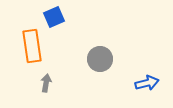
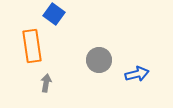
blue square: moved 3 px up; rotated 30 degrees counterclockwise
gray circle: moved 1 px left, 1 px down
blue arrow: moved 10 px left, 9 px up
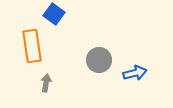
blue arrow: moved 2 px left, 1 px up
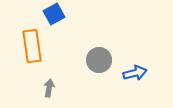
blue square: rotated 25 degrees clockwise
gray arrow: moved 3 px right, 5 px down
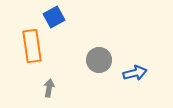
blue square: moved 3 px down
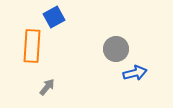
orange rectangle: rotated 12 degrees clockwise
gray circle: moved 17 px right, 11 px up
gray arrow: moved 2 px left, 1 px up; rotated 30 degrees clockwise
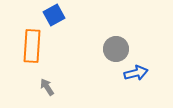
blue square: moved 2 px up
blue arrow: moved 1 px right
gray arrow: rotated 72 degrees counterclockwise
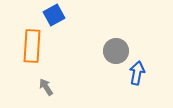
gray circle: moved 2 px down
blue arrow: moved 1 px right; rotated 65 degrees counterclockwise
gray arrow: moved 1 px left
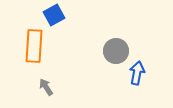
orange rectangle: moved 2 px right
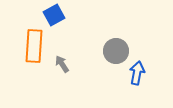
gray arrow: moved 16 px right, 23 px up
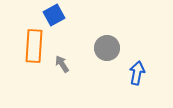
gray circle: moved 9 px left, 3 px up
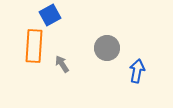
blue square: moved 4 px left
blue arrow: moved 2 px up
